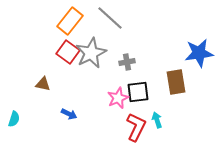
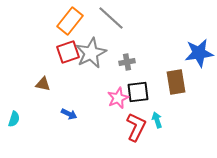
gray line: moved 1 px right
red square: rotated 35 degrees clockwise
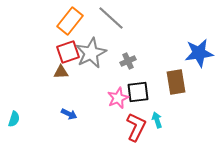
gray cross: moved 1 px right, 1 px up; rotated 14 degrees counterclockwise
brown triangle: moved 18 px right, 12 px up; rotated 14 degrees counterclockwise
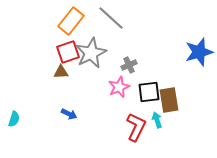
orange rectangle: moved 1 px right
blue star: moved 1 px up; rotated 8 degrees counterclockwise
gray cross: moved 1 px right, 4 px down
brown rectangle: moved 7 px left, 18 px down
black square: moved 11 px right
pink star: moved 1 px right, 11 px up
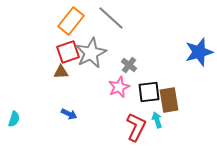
gray cross: rotated 28 degrees counterclockwise
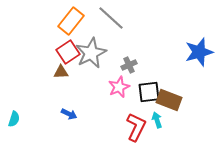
red square: rotated 15 degrees counterclockwise
gray cross: rotated 28 degrees clockwise
brown rectangle: rotated 60 degrees counterclockwise
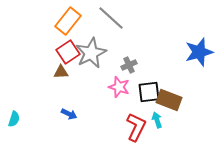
orange rectangle: moved 3 px left
pink star: rotated 30 degrees counterclockwise
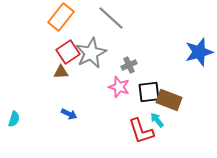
orange rectangle: moved 7 px left, 4 px up
cyan arrow: rotated 21 degrees counterclockwise
red L-shape: moved 5 px right, 4 px down; rotated 136 degrees clockwise
